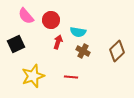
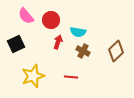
brown diamond: moved 1 px left
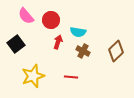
black square: rotated 12 degrees counterclockwise
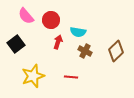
brown cross: moved 2 px right
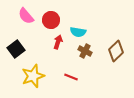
black square: moved 5 px down
red line: rotated 16 degrees clockwise
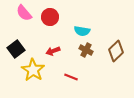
pink semicircle: moved 2 px left, 3 px up
red circle: moved 1 px left, 3 px up
cyan semicircle: moved 4 px right, 1 px up
red arrow: moved 5 px left, 9 px down; rotated 128 degrees counterclockwise
brown cross: moved 1 px right, 1 px up
yellow star: moved 6 px up; rotated 20 degrees counterclockwise
